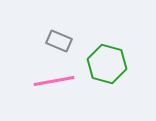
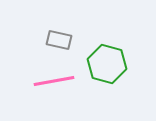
gray rectangle: moved 1 px up; rotated 10 degrees counterclockwise
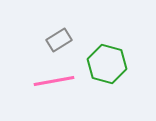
gray rectangle: rotated 45 degrees counterclockwise
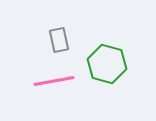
gray rectangle: rotated 70 degrees counterclockwise
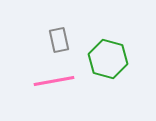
green hexagon: moved 1 px right, 5 px up
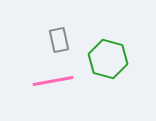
pink line: moved 1 px left
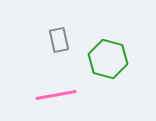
pink line: moved 3 px right, 14 px down
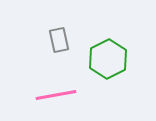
green hexagon: rotated 18 degrees clockwise
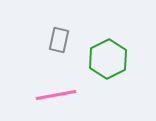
gray rectangle: rotated 25 degrees clockwise
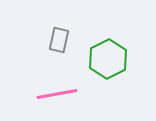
pink line: moved 1 px right, 1 px up
